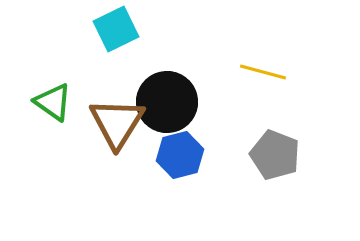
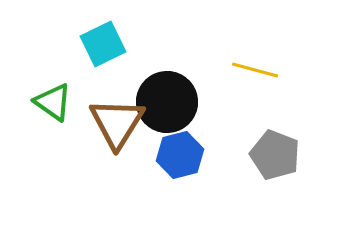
cyan square: moved 13 px left, 15 px down
yellow line: moved 8 px left, 2 px up
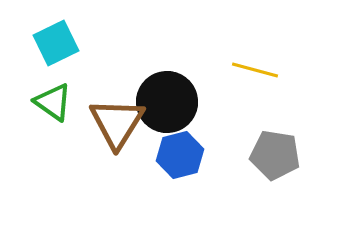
cyan square: moved 47 px left, 1 px up
gray pentagon: rotated 12 degrees counterclockwise
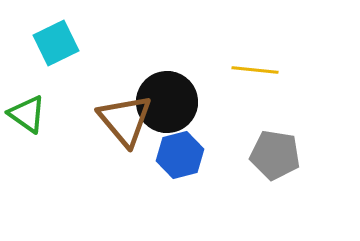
yellow line: rotated 9 degrees counterclockwise
green triangle: moved 26 px left, 12 px down
brown triangle: moved 8 px right, 3 px up; rotated 12 degrees counterclockwise
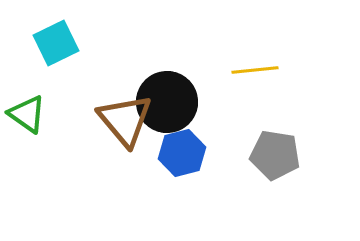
yellow line: rotated 12 degrees counterclockwise
blue hexagon: moved 2 px right, 2 px up
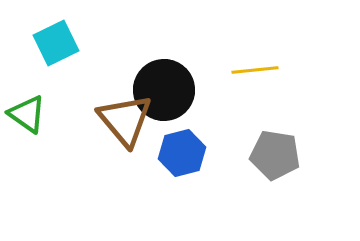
black circle: moved 3 px left, 12 px up
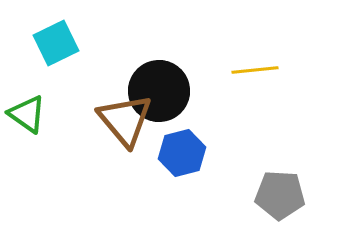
black circle: moved 5 px left, 1 px down
gray pentagon: moved 5 px right, 40 px down; rotated 6 degrees counterclockwise
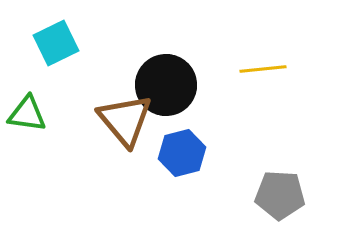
yellow line: moved 8 px right, 1 px up
black circle: moved 7 px right, 6 px up
green triangle: rotated 27 degrees counterclockwise
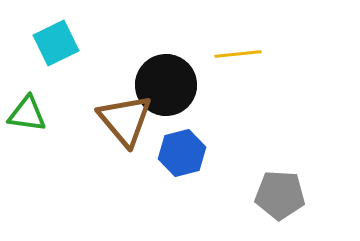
yellow line: moved 25 px left, 15 px up
